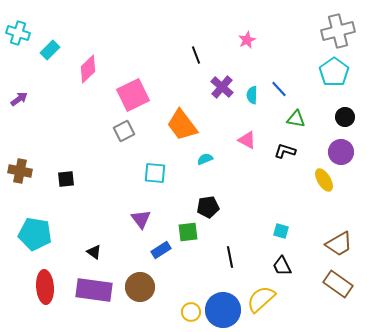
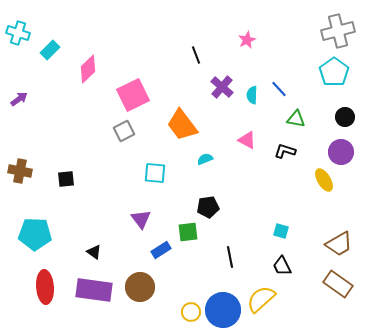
cyan pentagon at (35, 234): rotated 8 degrees counterclockwise
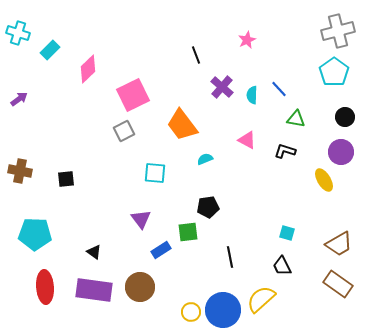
cyan square at (281, 231): moved 6 px right, 2 px down
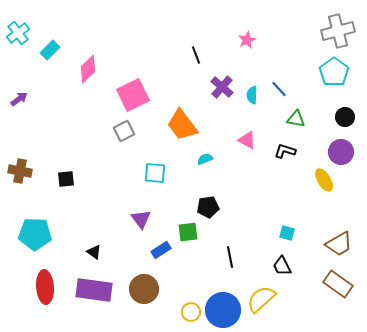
cyan cross at (18, 33): rotated 35 degrees clockwise
brown circle at (140, 287): moved 4 px right, 2 px down
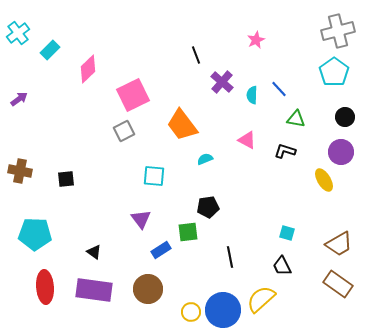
pink star at (247, 40): moved 9 px right
purple cross at (222, 87): moved 5 px up
cyan square at (155, 173): moved 1 px left, 3 px down
brown circle at (144, 289): moved 4 px right
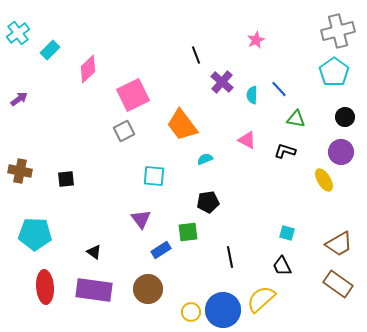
black pentagon at (208, 207): moved 5 px up
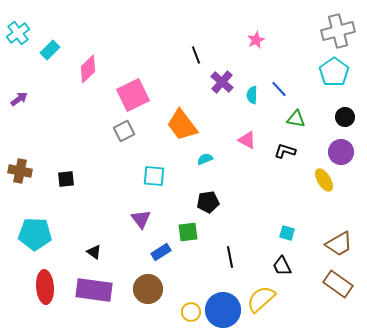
blue rectangle at (161, 250): moved 2 px down
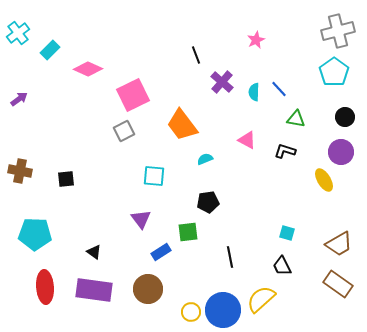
pink diamond at (88, 69): rotated 68 degrees clockwise
cyan semicircle at (252, 95): moved 2 px right, 3 px up
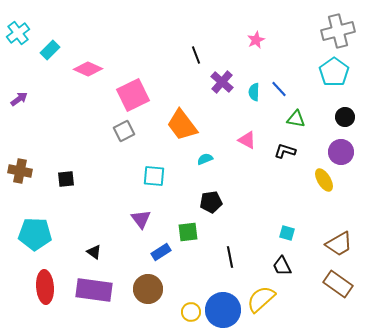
black pentagon at (208, 202): moved 3 px right
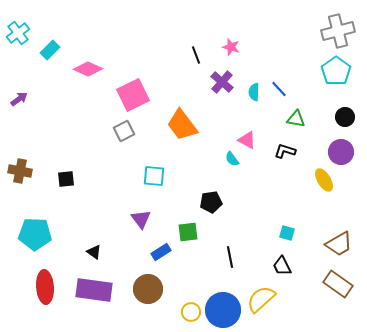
pink star at (256, 40): moved 25 px left, 7 px down; rotated 30 degrees counterclockwise
cyan pentagon at (334, 72): moved 2 px right, 1 px up
cyan semicircle at (205, 159): moved 27 px right; rotated 105 degrees counterclockwise
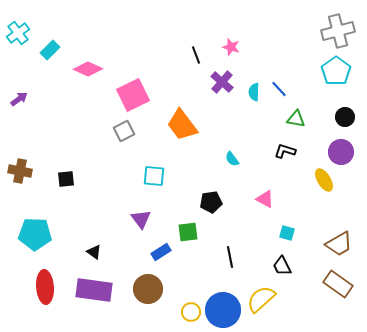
pink triangle at (247, 140): moved 18 px right, 59 px down
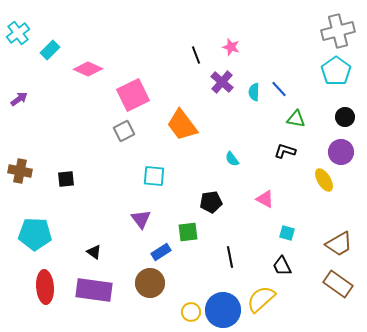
brown circle at (148, 289): moved 2 px right, 6 px up
